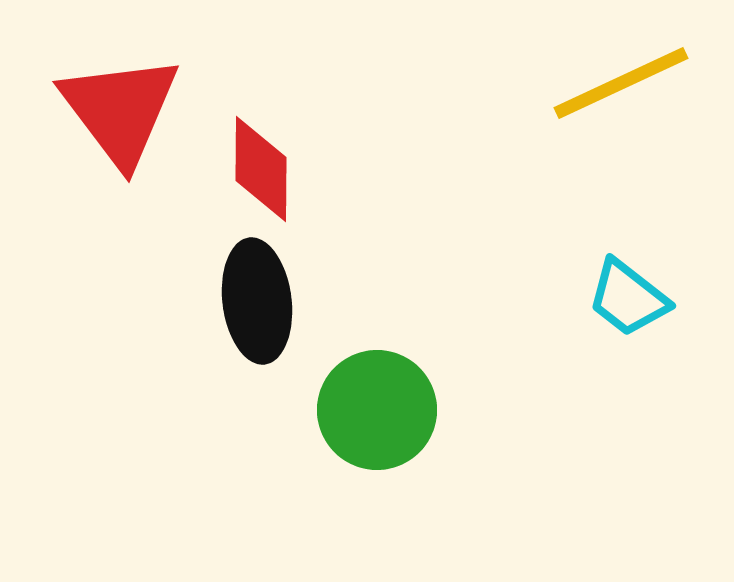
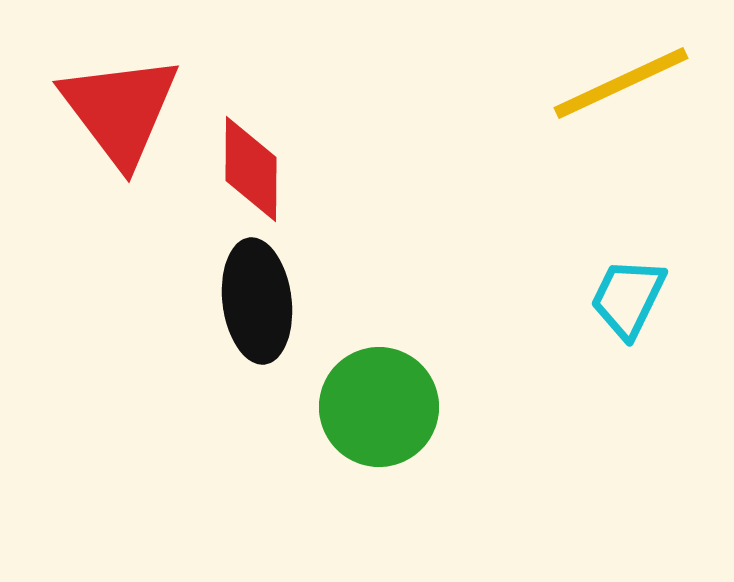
red diamond: moved 10 px left
cyan trapezoid: rotated 78 degrees clockwise
green circle: moved 2 px right, 3 px up
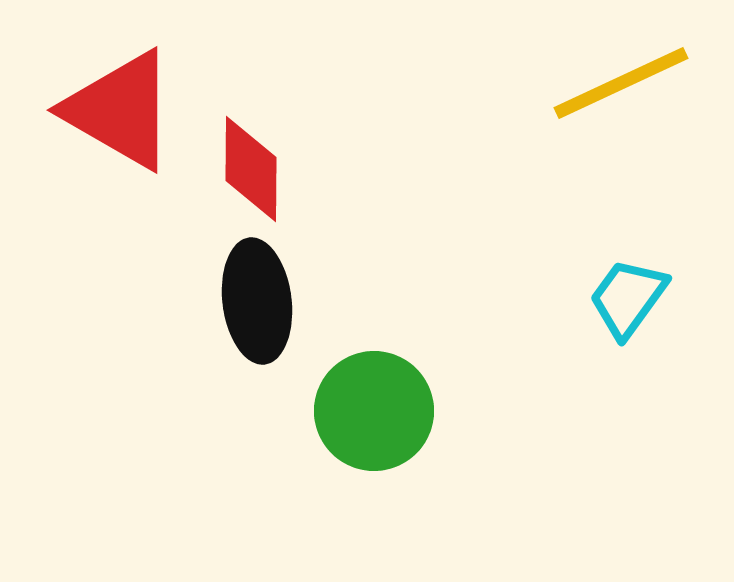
red triangle: rotated 23 degrees counterclockwise
cyan trapezoid: rotated 10 degrees clockwise
green circle: moved 5 px left, 4 px down
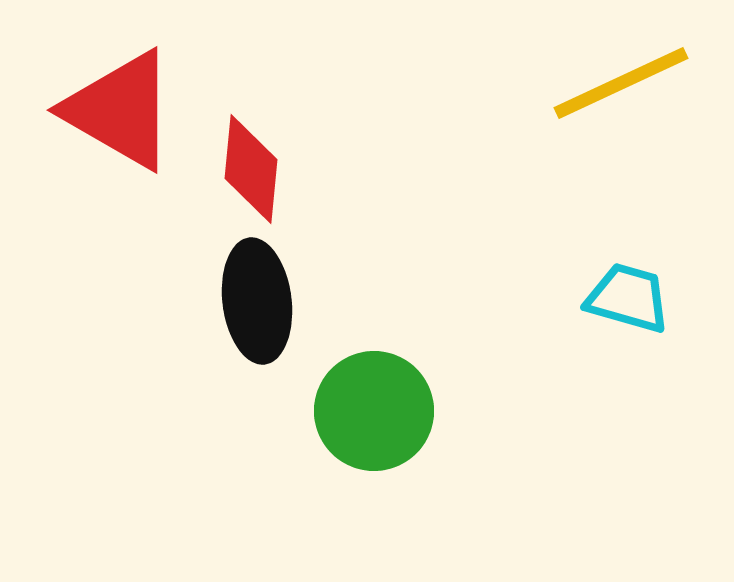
red diamond: rotated 5 degrees clockwise
cyan trapezoid: rotated 70 degrees clockwise
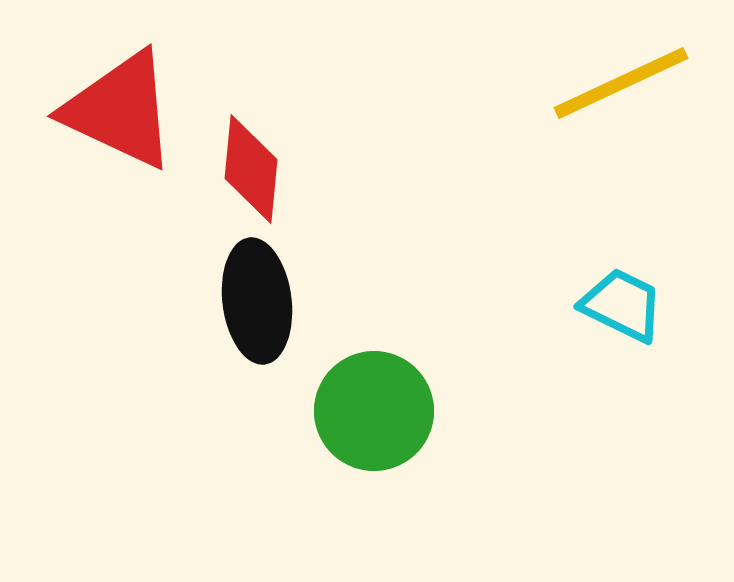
red triangle: rotated 5 degrees counterclockwise
cyan trapezoid: moved 6 px left, 7 px down; rotated 10 degrees clockwise
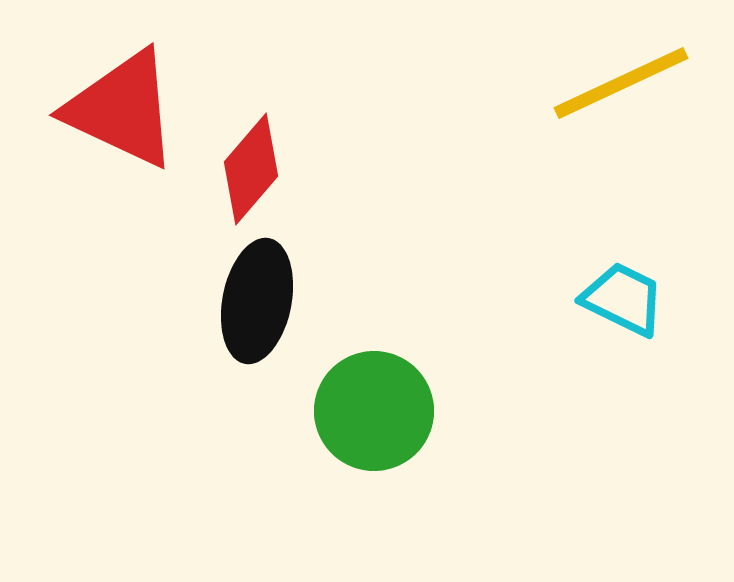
red triangle: moved 2 px right, 1 px up
red diamond: rotated 35 degrees clockwise
black ellipse: rotated 18 degrees clockwise
cyan trapezoid: moved 1 px right, 6 px up
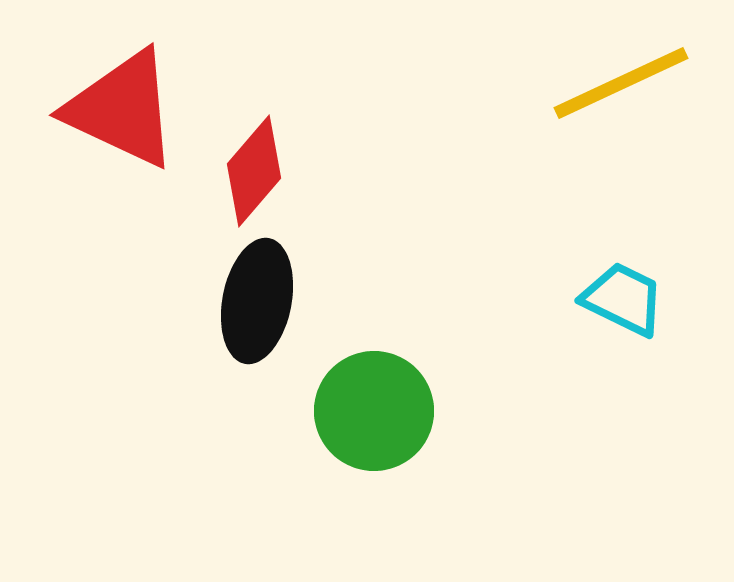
red diamond: moved 3 px right, 2 px down
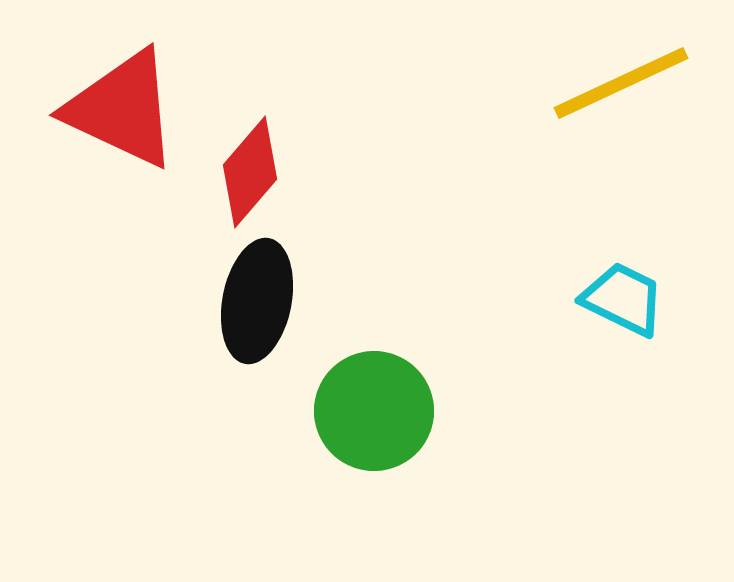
red diamond: moved 4 px left, 1 px down
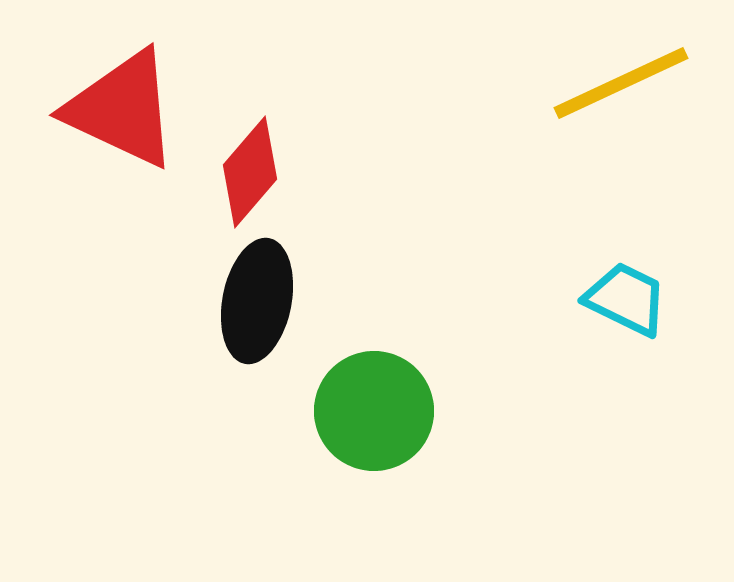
cyan trapezoid: moved 3 px right
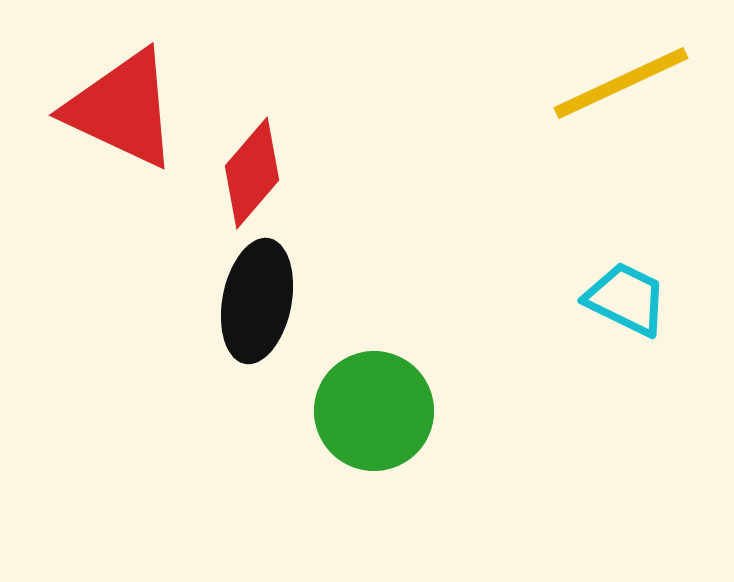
red diamond: moved 2 px right, 1 px down
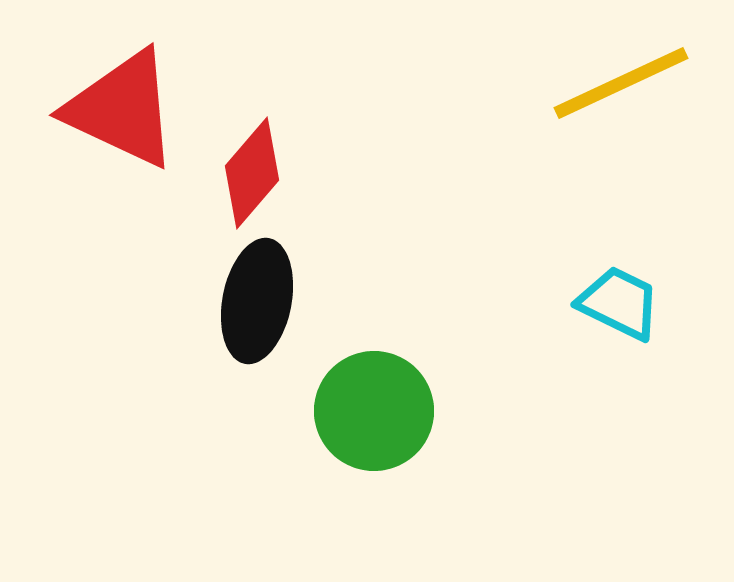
cyan trapezoid: moved 7 px left, 4 px down
